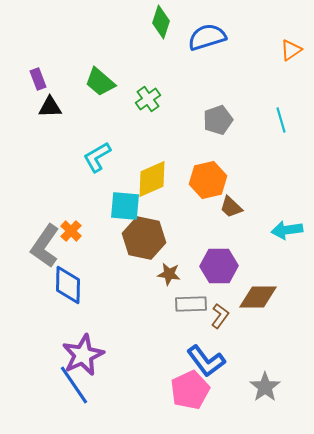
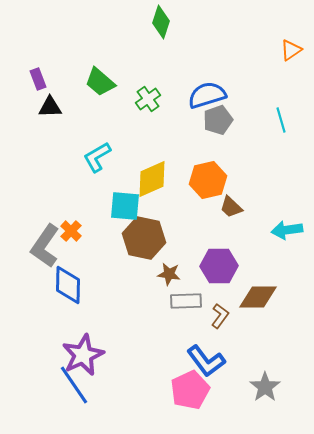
blue semicircle: moved 58 px down
gray rectangle: moved 5 px left, 3 px up
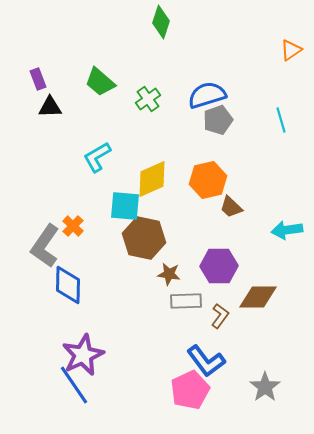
orange cross: moved 2 px right, 5 px up
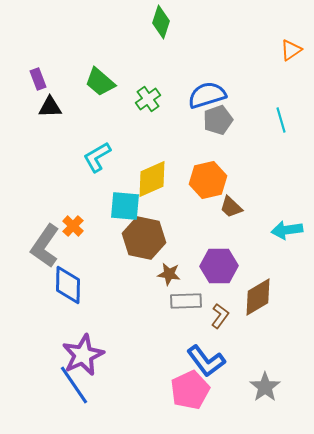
brown diamond: rotated 30 degrees counterclockwise
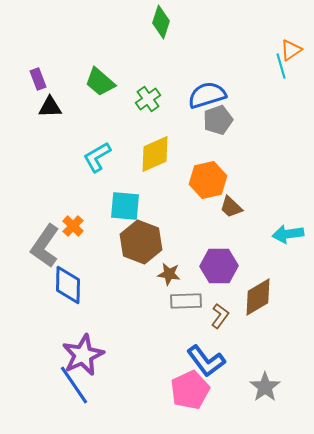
cyan line: moved 54 px up
yellow diamond: moved 3 px right, 25 px up
cyan arrow: moved 1 px right, 4 px down
brown hexagon: moved 3 px left, 4 px down; rotated 9 degrees clockwise
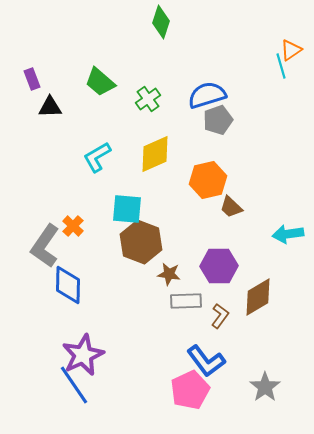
purple rectangle: moved 6 px left
cyan square: moved 2 px right, 3 px down
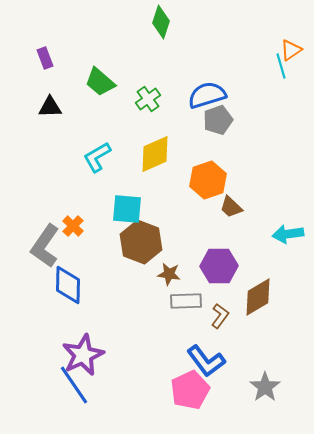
purple rectangle: moved 13 px right, 21 px up
orange hexagon: rotated 6 degrees counterclockwise
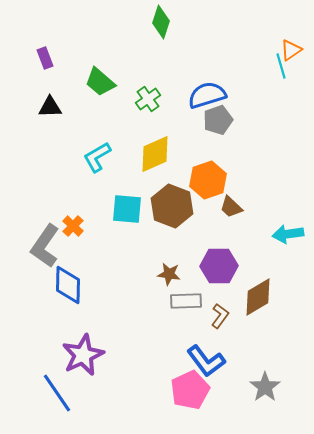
brown hexagon: moved 31 px right, 36 px up
blue line: moved 17 px left, 8 px down
